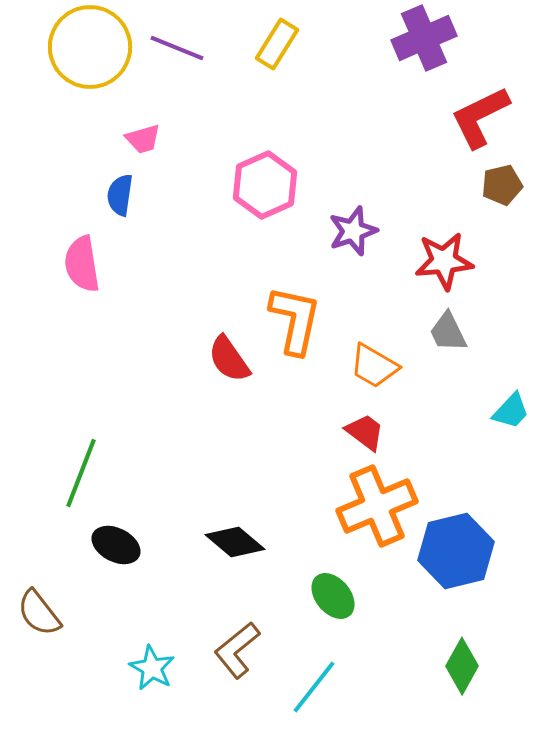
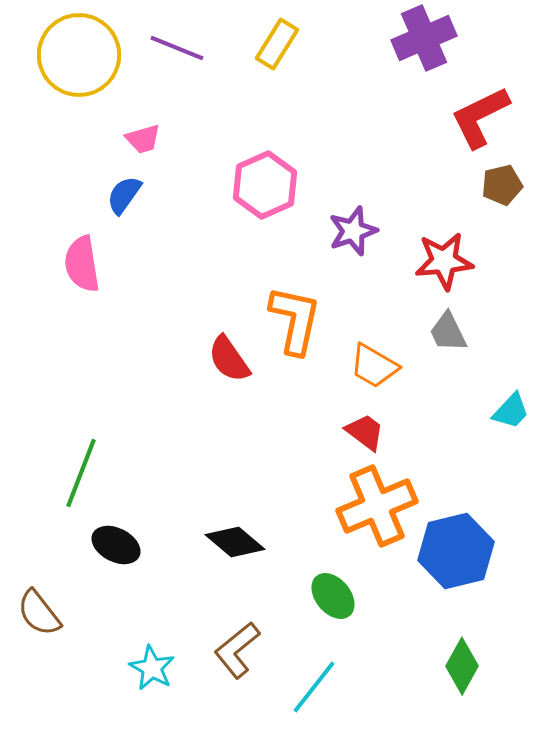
yellow circle: moved 11 px left, 8 px down
blue semicircle: moved 4 px right; rotated 27 degrees clockwise
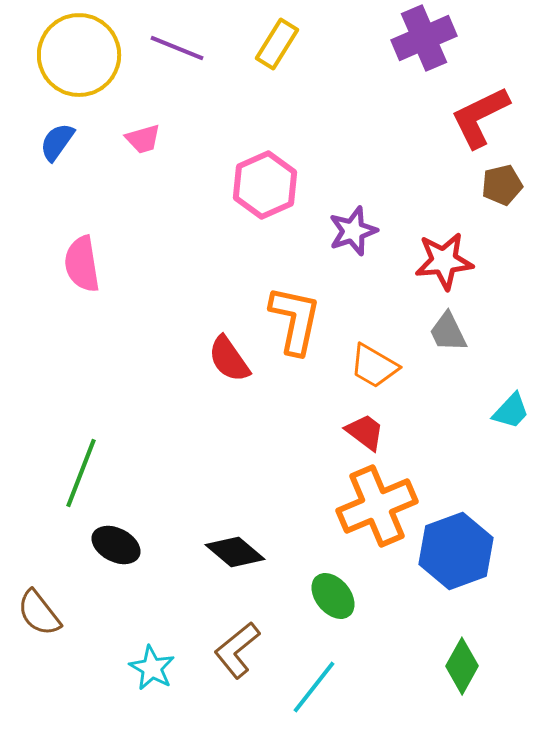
blue semicircle: moved 67 px left, 53 px up
black diamond: moved 10 px down
blue hexagon: rotated 6 degrees counterclockwise
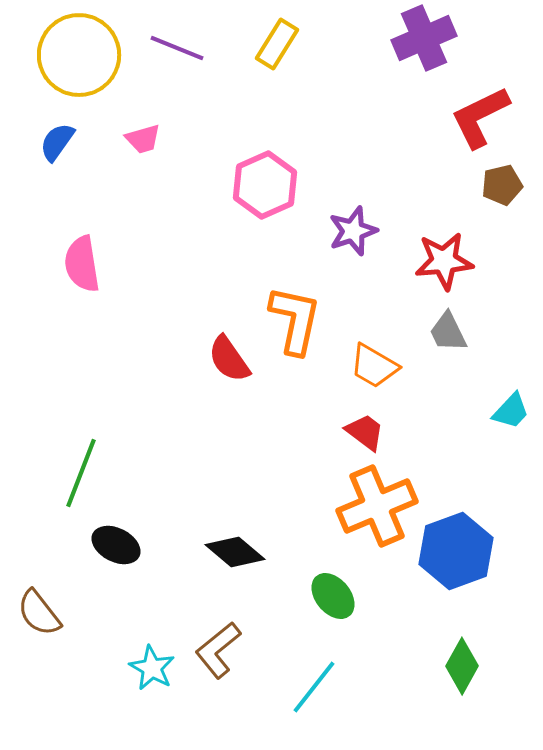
brown L-shape: moved 19 px left
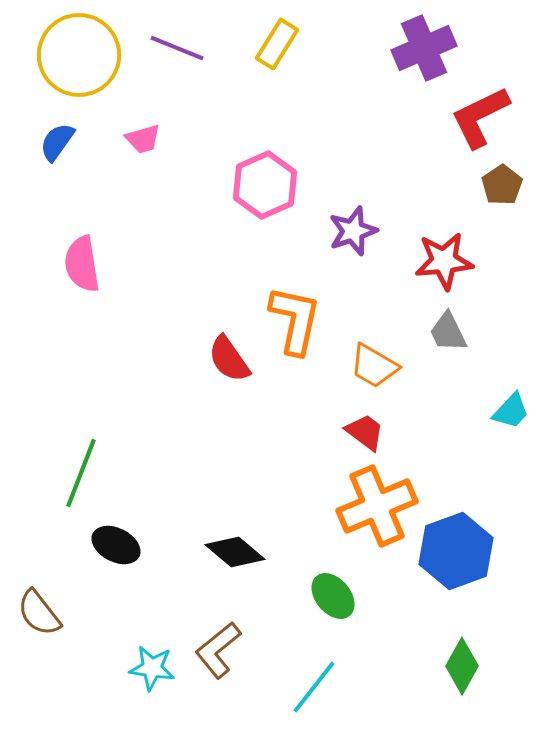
purple cross: moved 10 px down
brown pentagon: rotated 21 degrees counterclockwise
cyan star: rotated 21 degrees counterclockwise
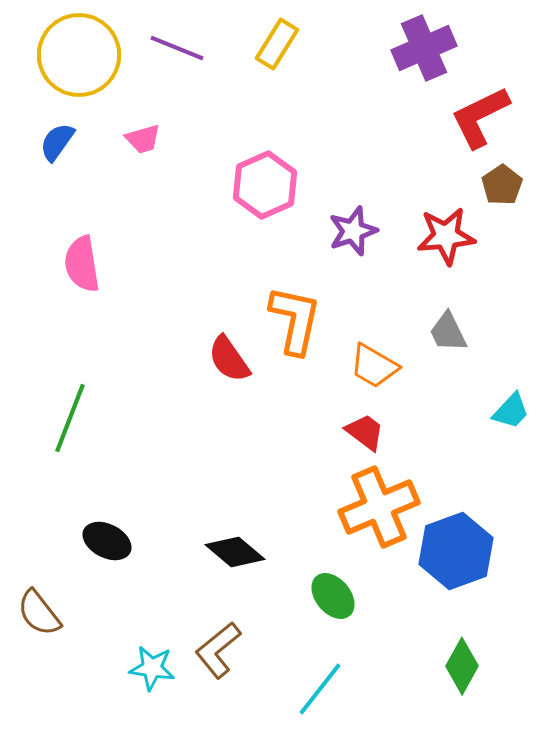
red star: moved 2 px right, 25 px up
green line: moved 11 px left, 55 px up
orange cross: moved 2 px right, 1 px down
black ellipse: moved 9 px left, 4 px up
cyan line: moved 6 px right, 2 px down
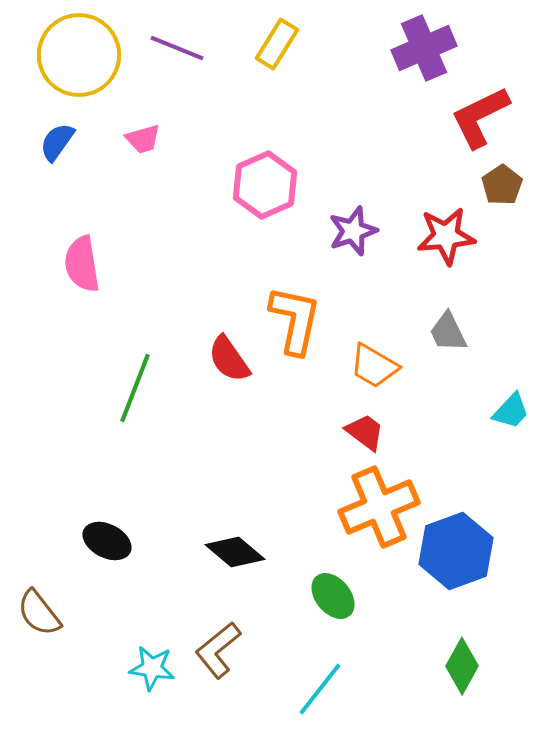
green line: moved 65 px right, 30 px up
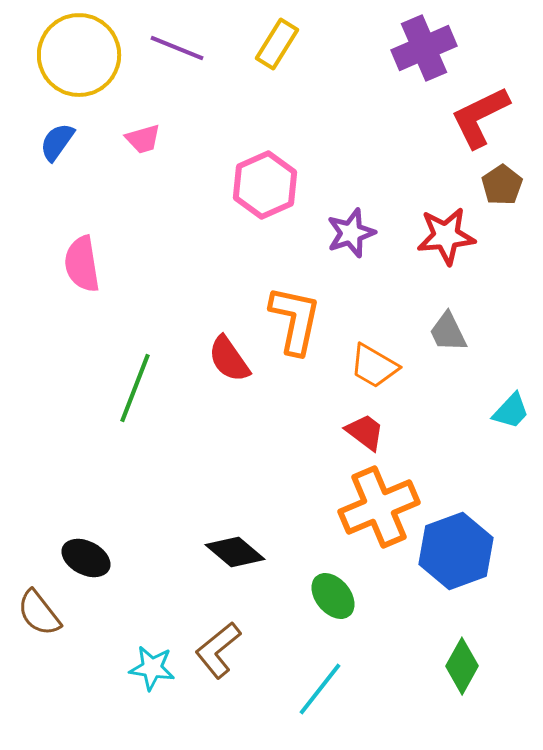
purple star: moved 2 px left, 2 px down
black ellipse: moved 21 px left, 17 px down
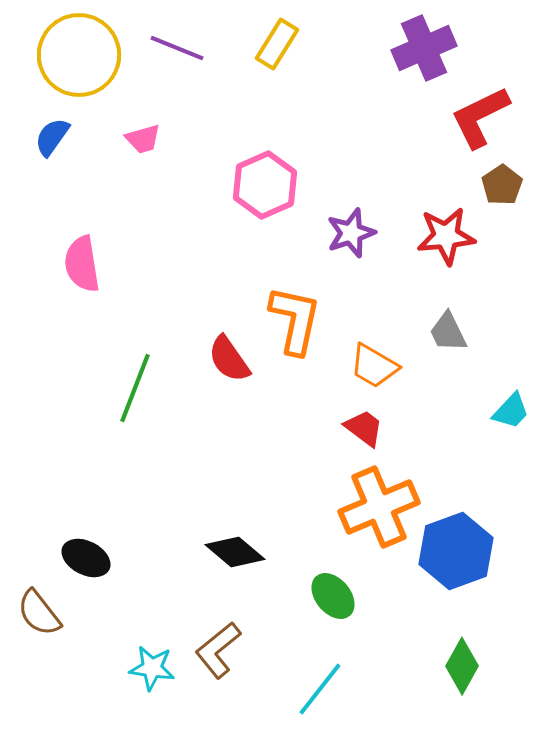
blue semicircle: moved 5 px left, 5 px up
red trapezoid: moved 1 px left, 4 px up
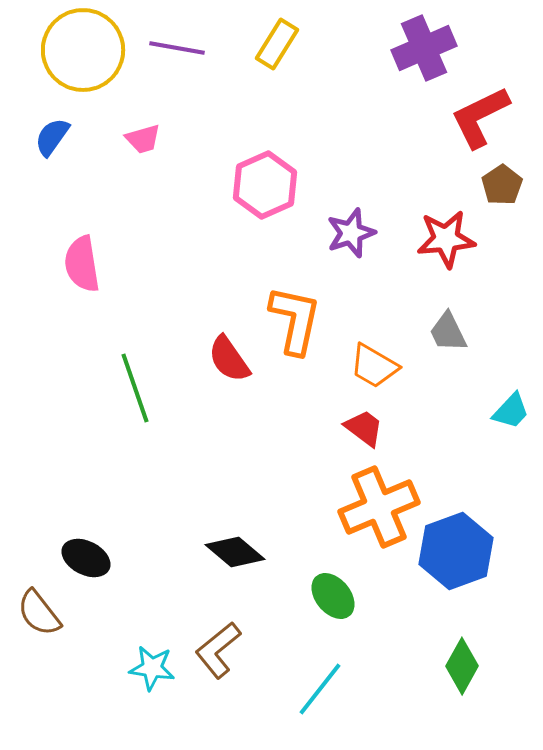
purple line: rotated 12 degrees counterclockwise
yellow circle: moved 4 px right, 5 px up
red star: moved 3 px down
green line: rotated 40 degrees counterclockwise
